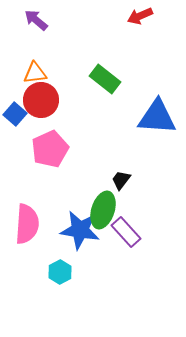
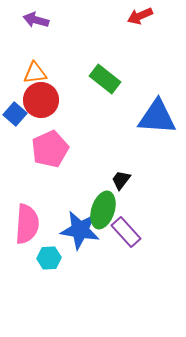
purple arrow: rotated 25 degrees counterclockwise
cyan hexagon: moved 11 px left, 14 px up; rotated 25 degrees clockwise
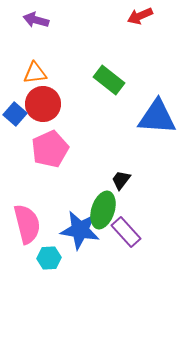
green rectangle: moved 4 px right, 1 px down
red circle: moved 2 px right, 4 px down
pink semicircle: rotated 18 degrees counterclockwise
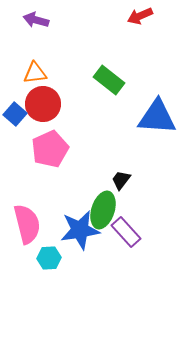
blue star: rotated 18 degrees counterclockwise
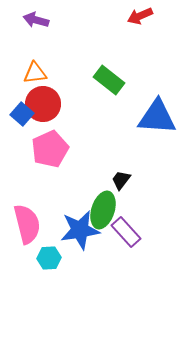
blue square: moved 7 px right
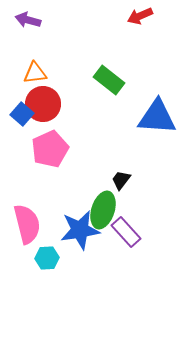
purple arrow: moved 8 px left
cyan hexagon: moved 2 px left
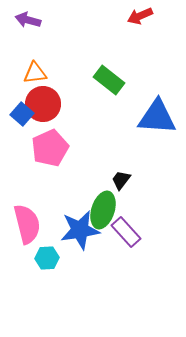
pink pentagon: moved 1 px up
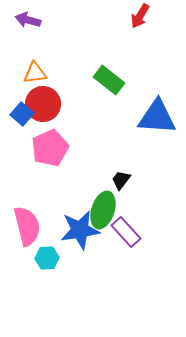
red arrow: rotated 35 degrees counterclockwise
pink semicircle: moved 2 px down
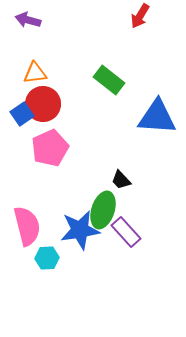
blue square: rotated 15 degrees clockwise
black trapezoid: rotated 80 degrees counterclockwise
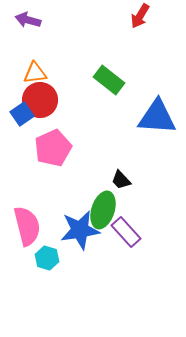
red circle: moved 3 px left, 4 px up
pink pentagon: moved 3 px right
cyan hexagon: rotated 20 degrees clockwise
